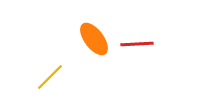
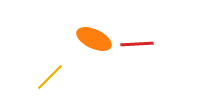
orange ellipse: rotated 28 degrees counterclockwise
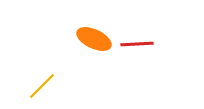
yellow line: moved 8 px left, 9 px down
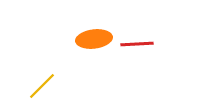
orange ellipse: rotated 32 degrees counterclockwise
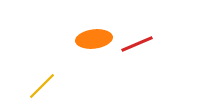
red line: rotated 20 degrees counterclockwise
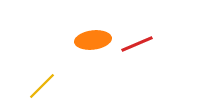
orange ellipse: moved 1 px left, 1 px down
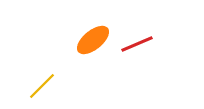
orange ellipse: rotated 32 degrees counterclockwise
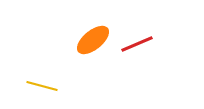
yellow line: rotated 60 degrees clockwise
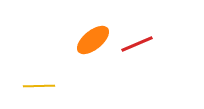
yellow line: moved 3 px left; rotated 16 degrees counterclockwise
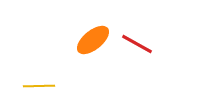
red line: rotated 52 degrees clockwise
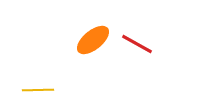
yellow line: moved 1 px left, 4 px down
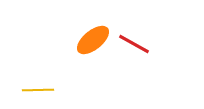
red line: moved 3 px left
